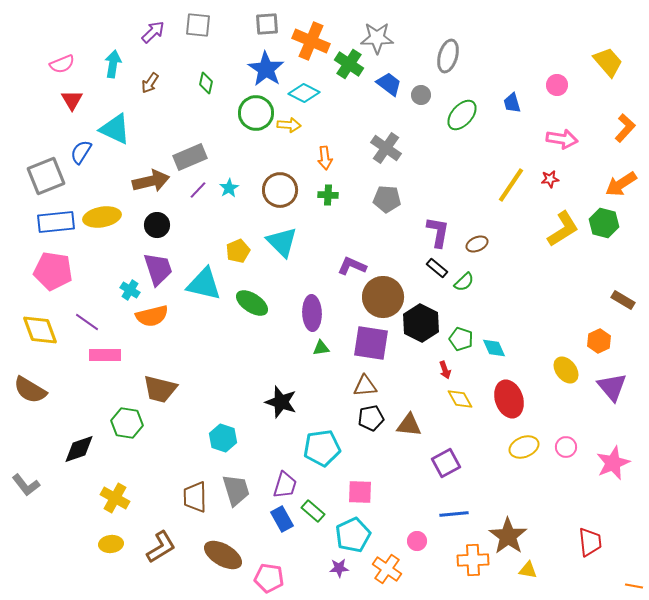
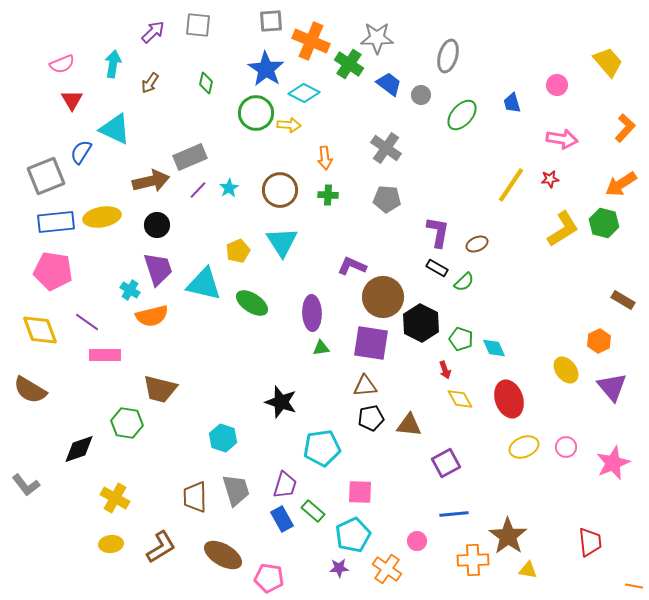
gray square at (267, 24): moved 4 px right, 3 px up
cyan triangle at (282, 242): rotated 12 degrees clockwise
black rectangle at (437, 268): rotated 10 degrees counterclockwise
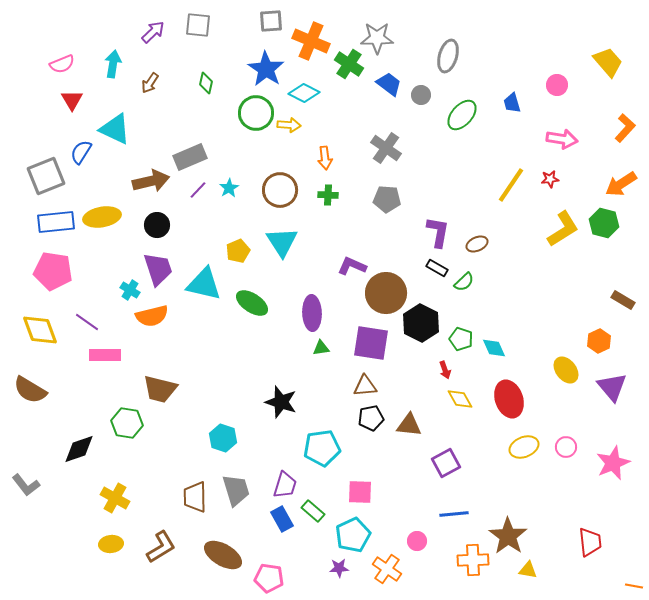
brown circle at (383, 297): moved 3 px right, 4 px up
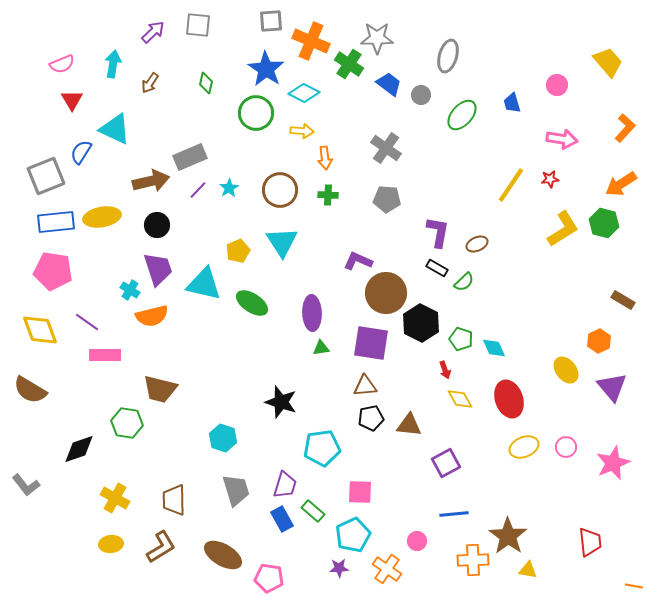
yellow arrow at (289, 125): moved 13 px right, 6 px down
purple L-shape at (352, 266): moved 6 px right, 5 px up
brown trapezoid at (195, 497): moved 21 px left, 3 px down
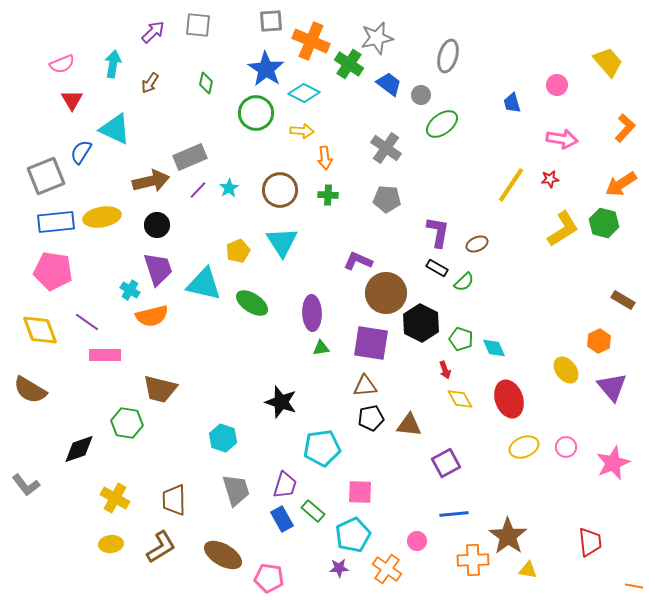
gray star at (377, 38): rotated 12 degrees counterclockwise
green ellipse at (462, 115): moved 20 px left, 9 px down; rotated 12 degrees clockwise
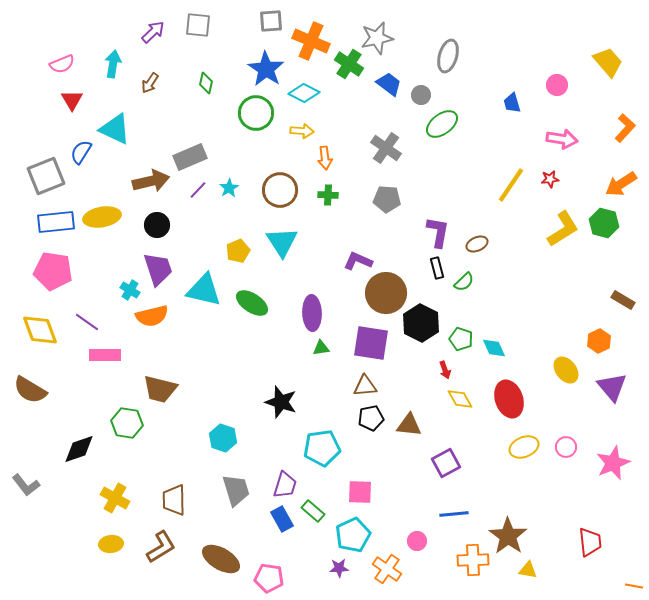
black rectangle at (437, 268): rotated 45 degrees clockwise
cyan triangle at (204, 284): moved 6 px down
brown ellipse at (223, 555): moved 2 px left, 4 px down
